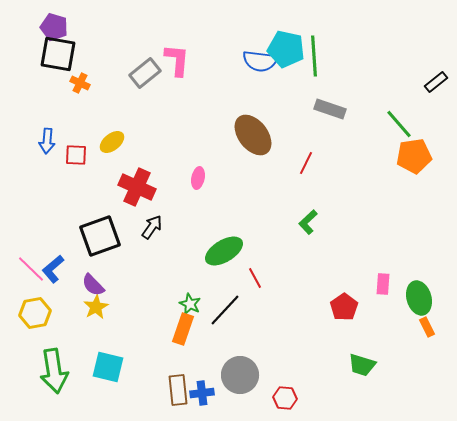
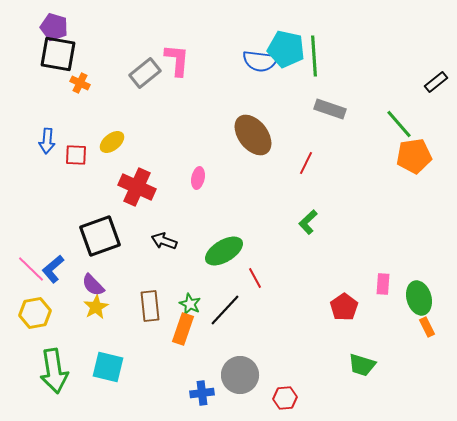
black arrow at (152, 227): moved 12 px right, 14 px down; rotated 105 degrees counterclockwise
brown rectangle at (178, 390): moved 28 px left, 84 px up
red hexagon at (285, 398): rotated 10 degrees counterclockwise
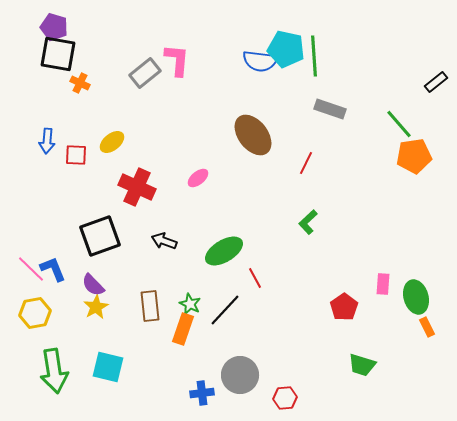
pink ellipse at (198, 178): rotated 40 degrees clockwise
blue L-shape at (53, 269): rotated 108 degrees clockwise
green ellipse at (419, 298): moved 3 px left, 1 px up
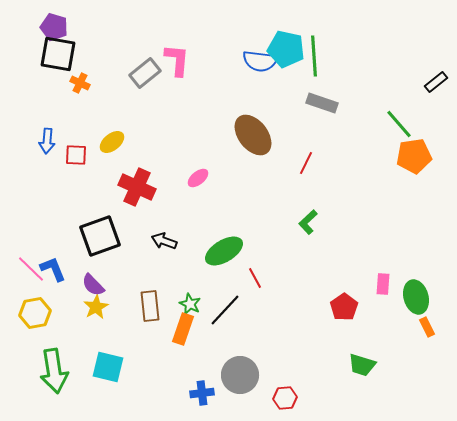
gray rectangle at (330, 109): moved 8 px left, 6 px up
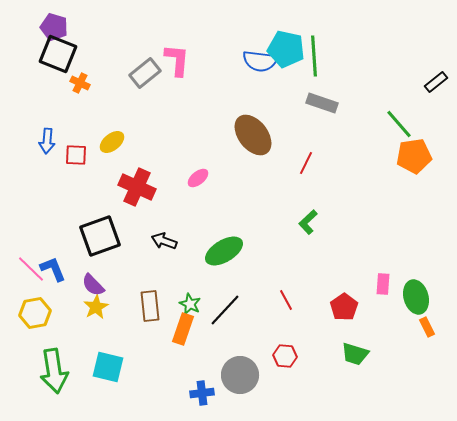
black square at (58, 54): rotated 12 degrees clockwise
red line at (255, 278): moved 31 px right, 22 px down
green trapezoid at (362, 365): moved 7 px left, 11 px up
red hexagon at (285, 398): moved 42 px up; rotated 10 degrees clockwise
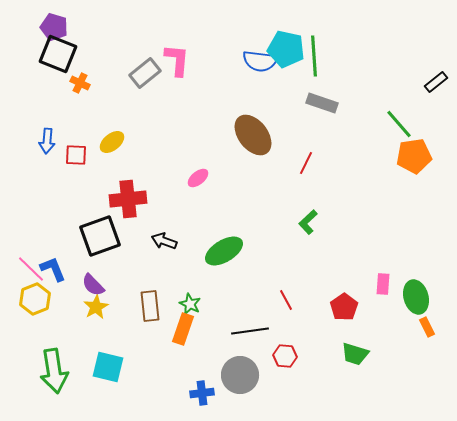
red cross at (137, 187): moved 9 px left, 12 px down; rotated 30 degrees counterclockwise
black line at (225, 310): moved 25 px right, 21 px down; rotated 39 degrees clockwise
yellow hexagon at (35, 313): moved 14 px up; rotated 12 degrees counterclockwise
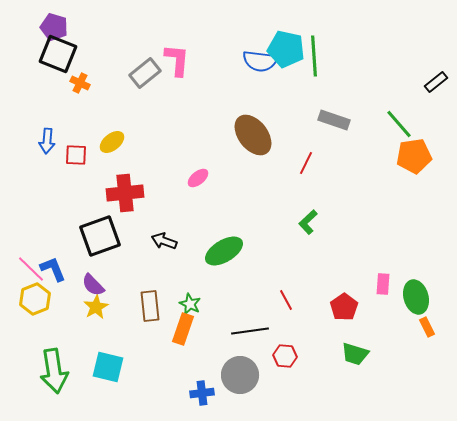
gray rectangle at (322, 103): moved 12 px right, 17 px down
red cross at (128, 199): moved 3 px left, 6 px up
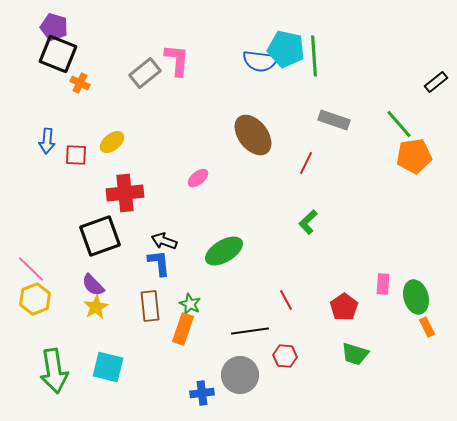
blue L-shape at (53, 269): moved 106 px right, 6 px up; rotated 16 degrees clockwise
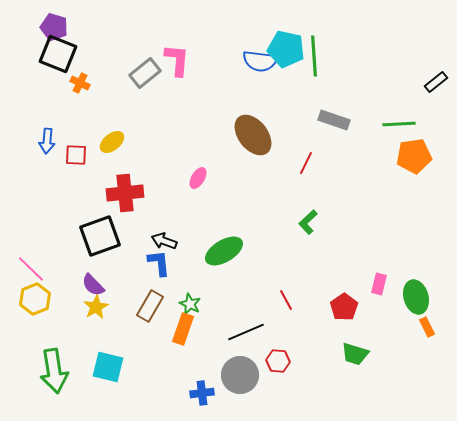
green line at (399, 124): rotated 52 degrees counterclockwise
pink ellipse at (198, 178): rotated 20 degrees counterclockwise
pink rectangle at (383, 284): moved 4 px left; rotated 10 degrees clockwise
brown rectangle at (150, 306): rotated 36 degrees clockwise
black line at (250, 331): moved 4 px left, 1 px down; rotated 15 degrees counterclockwise
red hexagon at (285, 356): moved 7 px left, 5 px down
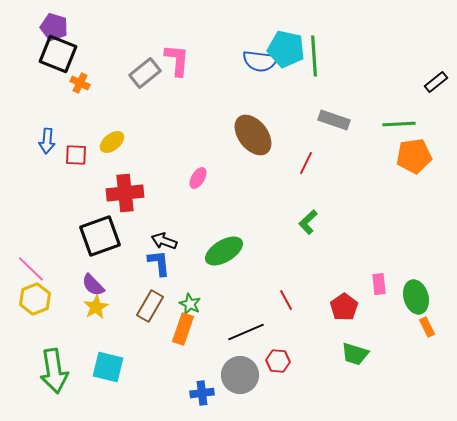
pink rectangle at (379, 284): rotated 20 degrees counterclockwise
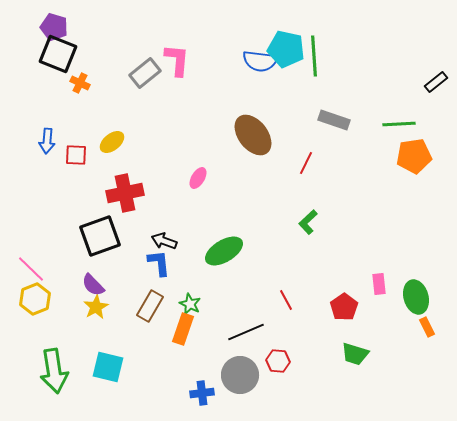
red cross at (125, 193): rotated 6 degrees counterclockwise
